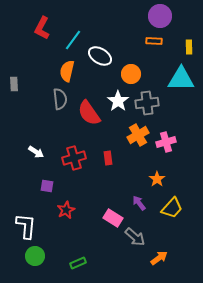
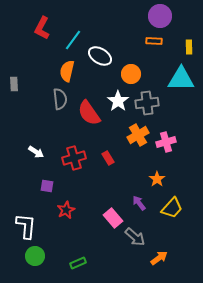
red rectangle: rotated 24 degrees counterclockwise
pink rectangle: rotated 18 degrees clockwise
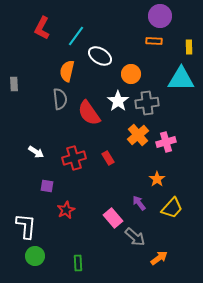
cyan line: moved 3 px right, 4 px up
orange cross: rotated 10 degrees counterclockwise
green rectangle: rotated 70 degrees counterclockwise
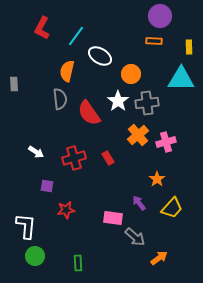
red star: rotated 18 degrees clockwise
pink rectangle: rotated 42 degrees counterclockwise
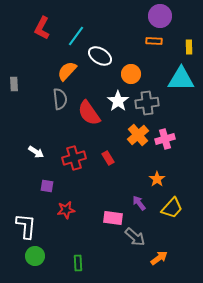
orange semicircle: rotated 30 degrees clockwise
pink cross: moved 1 px left, 3 px up
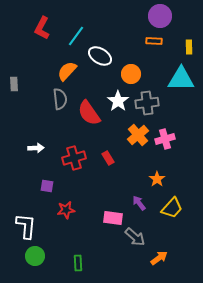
white arrow: moved 4 px up; rotated 35 degrees counterclockwise
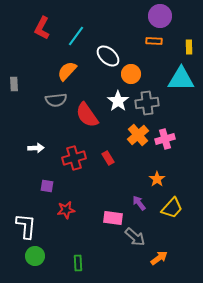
white ellipse: moved 8 px right; rotated 10 degrees clockwise
gray semicircle: moved 4 px left, 1 px down; rotated 90 degrees clockwise
red semicircle: moved 2 px left, 2 px down
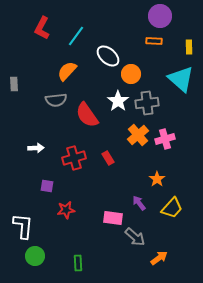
cyan triangle: rotated 40 degrees clockwise
white L-shape: moved 3 px left
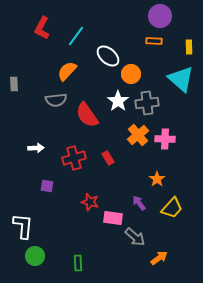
pink cross: rotated 18 degrees clockwise
red star: moved 24 px right, 8 px up; rotated 24 degrees clockwise
